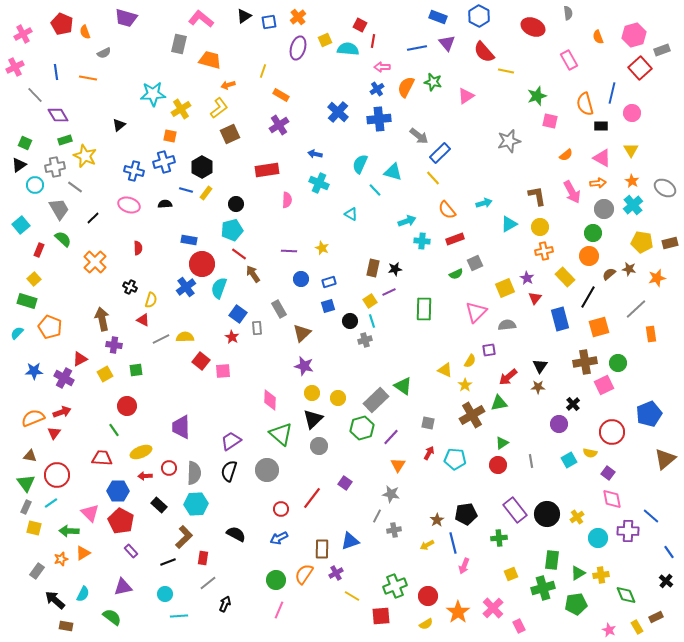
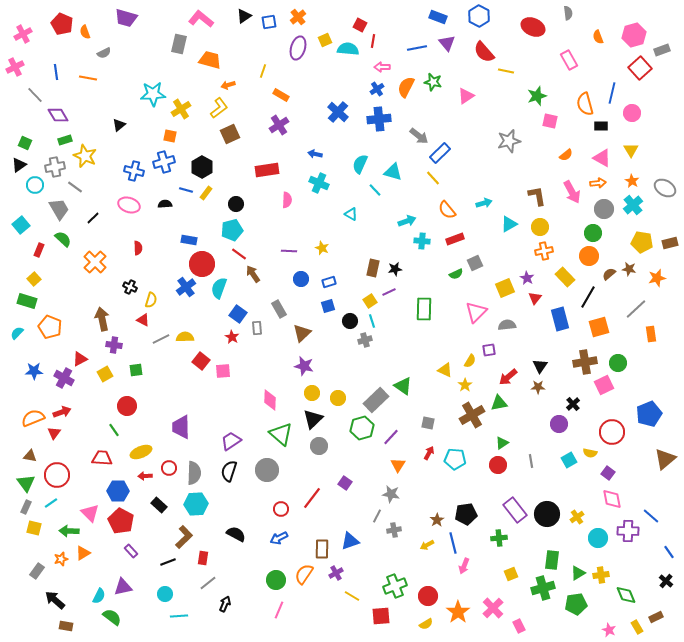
cyan semicircle at (83, 594): moved 16 px right, 2 px down
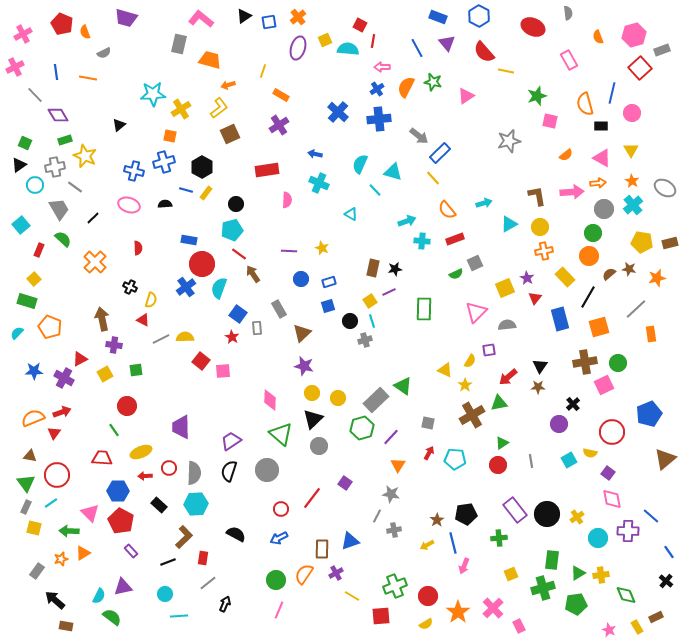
blue line at (417, 48): rotated 72 degrees clockwise
pink arrow at (572, 192): rotated 65 degrees counterclockwise
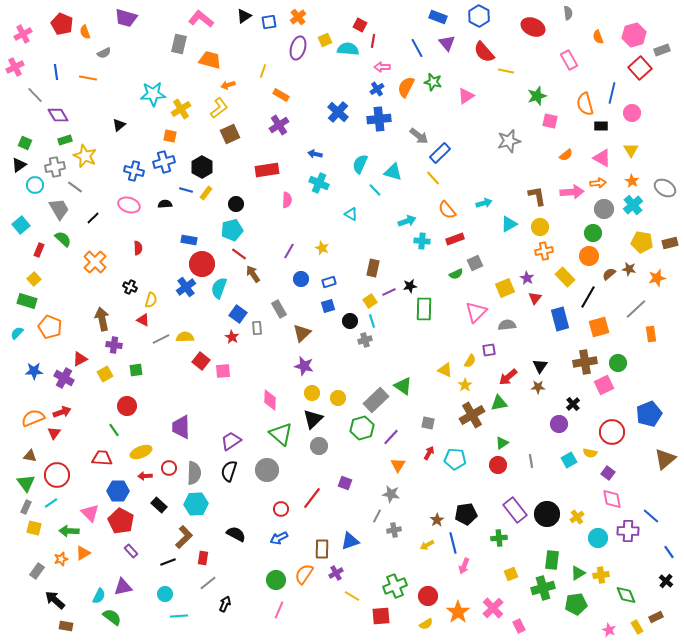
purple line at (289, 251): rotated 63 degrees counterclockwise
black star at (395, 269): moved 15 px right, 17 px down
purple square at (345, 483): rotated 16 degrees counterclockwise
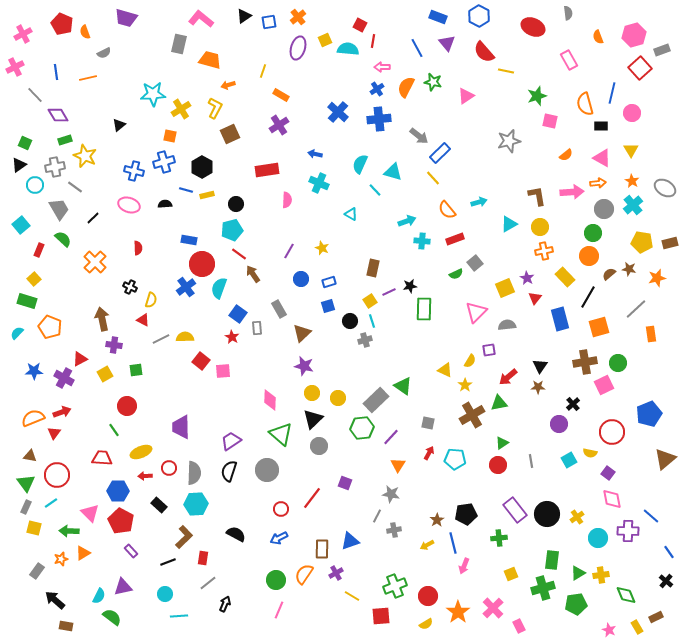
orange line at (88, 78): rotated 24 degrees counterclockwise
yellow L-shape at (219, 108): moved 4 px left; rotated 25 degrees counterclockwise
yellow rectangle at (206, 193): moved 1 px right, 2 px down; rotated 40 degrees clockwise
cyan arrow at (484, 203): moved 5 px left, 1 px up
gray square at (475, 263): rotated 14 degrees counterclockwise
green hexagon at (362, 428): rotated 10 degrees clockwise
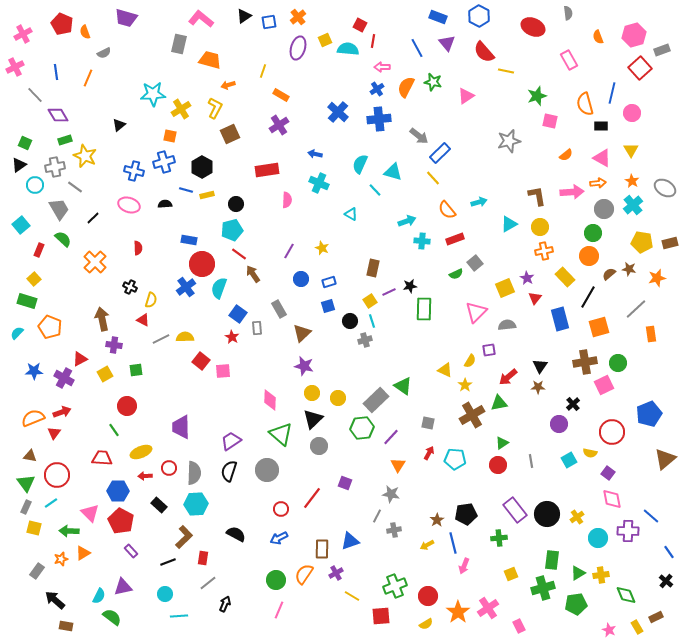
orange line at (88, 78): rotated 54 degrees counterclockwise
pink cross at (493, 608): moved 5 px left; rotated 10 degrees clockwise
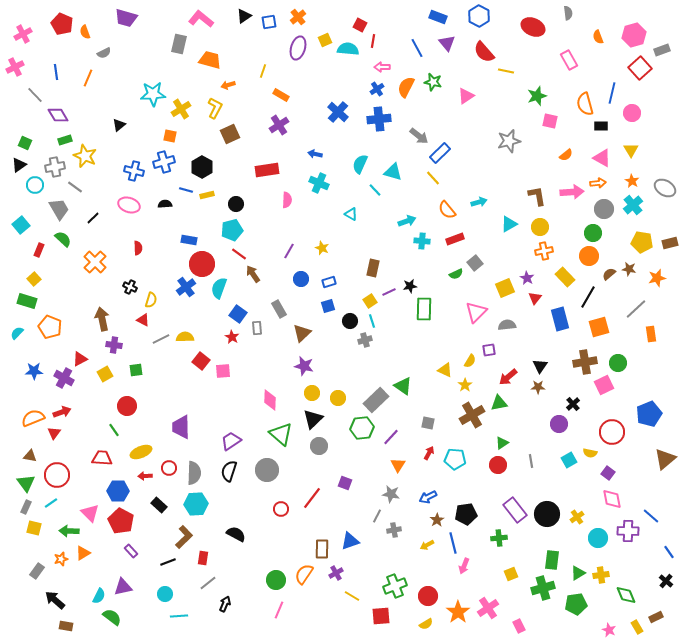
blue arrow at (279, 538): moved 149 px right, 41 px up
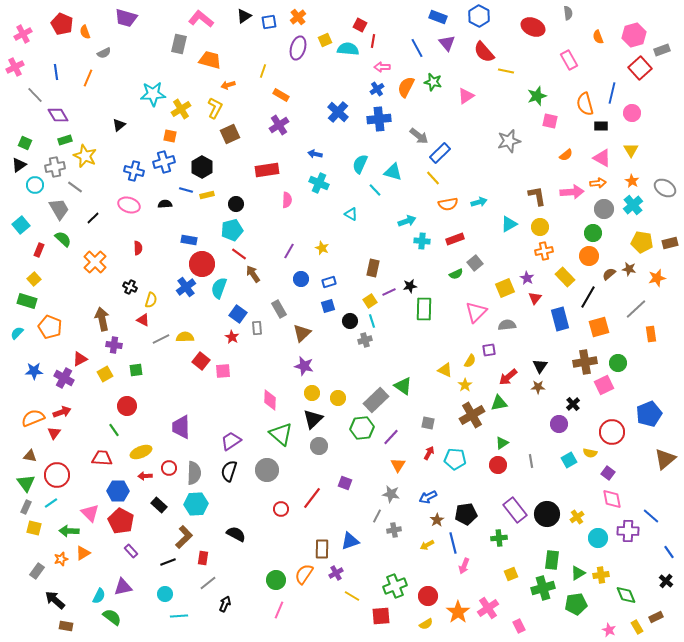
orange semicircle at (447, 210): moved 1 px right, 6 px up; rotated 60 degrees counterclockwise
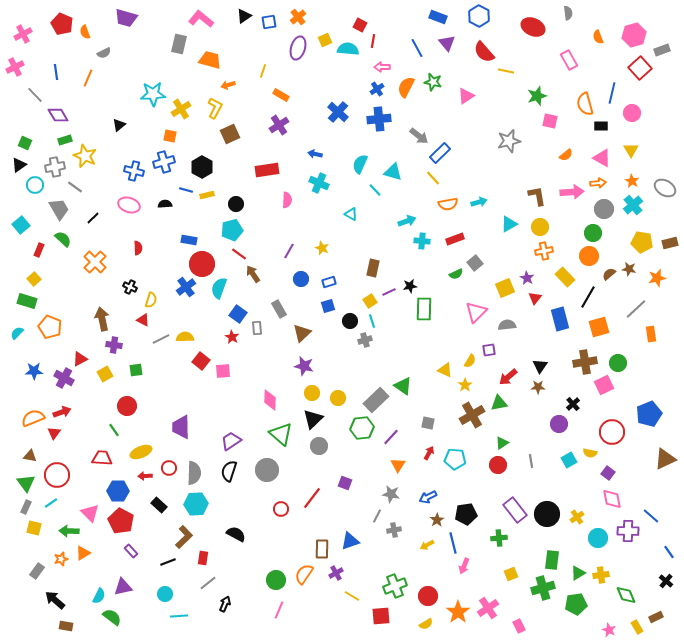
brown triangle at (665, 459): rotated 15 degrees clockwise
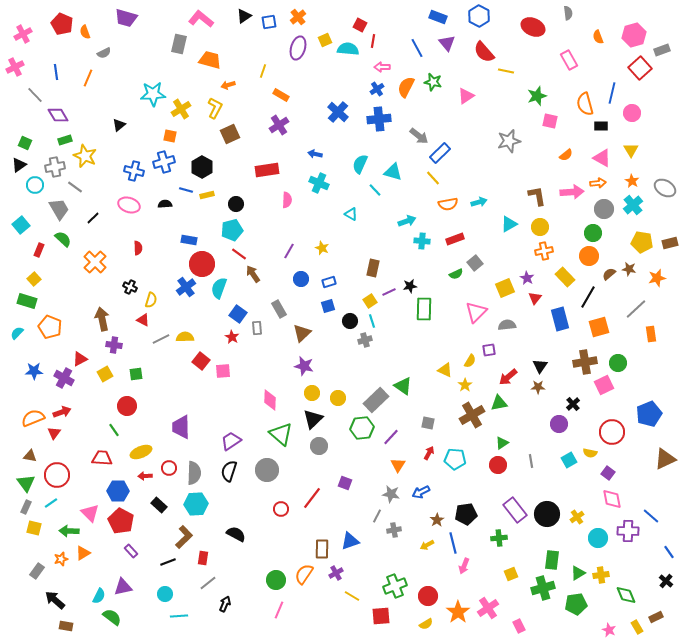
green square at (136, 370): moved 4 px down
blue arrow at (428, 497): moved 7 px left, 5 px up
